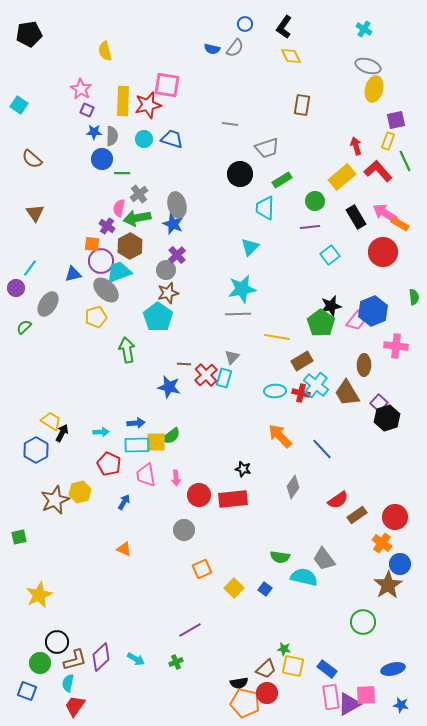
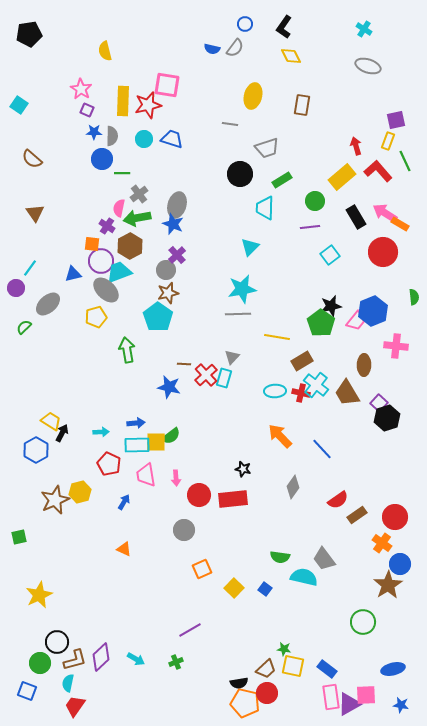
yellow ellipse at (374, 89): moved 121 px left, 7 px down
gray ellipse at (177, 205): rotated 30 degrees clockwise
gray ellipse at (48, 304): rotated 15 degrees clockwise
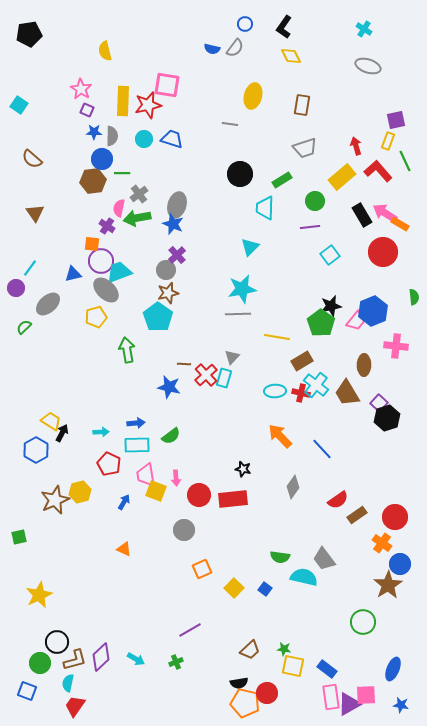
gray trapezoid at (267, 148): moved 38 px right
black rectangle at (356, 217): moved 6 px right, 2 px up
brown hexagon at (130, 246): moved 37 px left, 65 px up; rotated 20 degrees clockwise
yellow square at (156, 442): moved 49 px down; rotated 20 degrees clockwise
brown trapezoid at (266, 669): moved 16 px left, 19 px up
blue ellipse at (393, 669): rotated 55 degrees counterclockwise
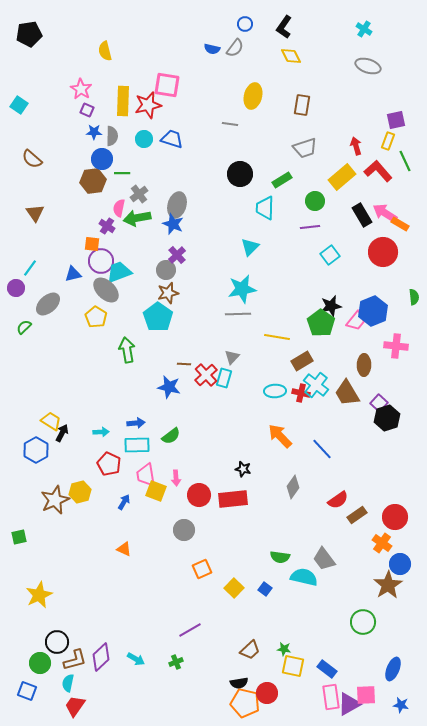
yellow pentagon at (96, 317): rotated 25 degrees counterclockwise
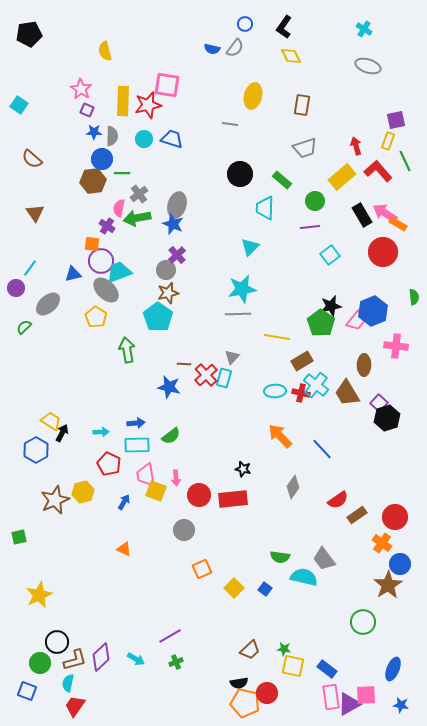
green rectangle at (282, 180): rotated 72 degrees clockwise
orange rectangle at (400, 224): moved 2 px left
yellow hexagon at (80, 492): moved 3 px right
purple line at (190, 630): moved 20 px left, 6 px down
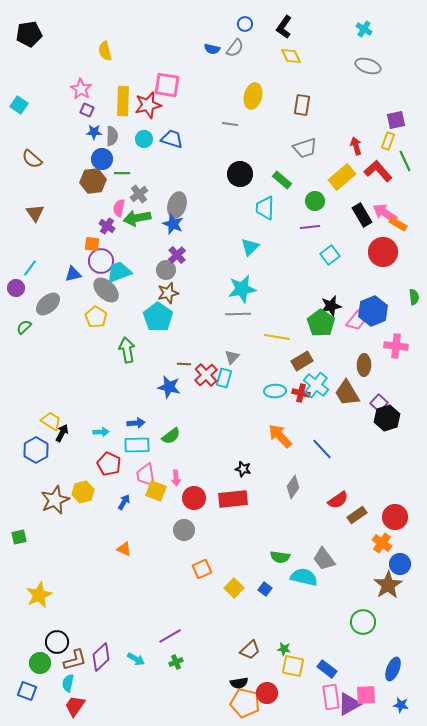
red circle at (199, 495): moved 5 px left, 3 px down
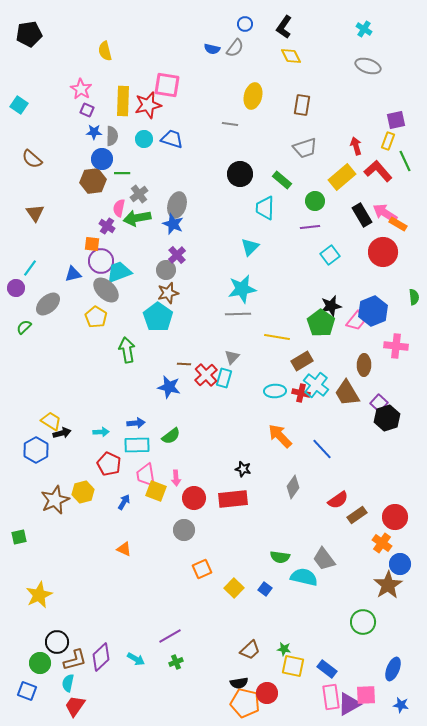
black arrow at (62, 433): rotated 48 degrees clockwise
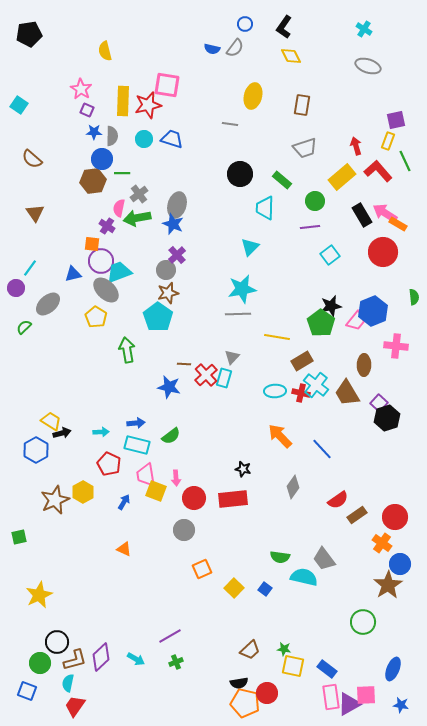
cyan rectangle at (137, 445): rotated 15 degrees clockwise
yellow hexagon at (83, 492): rotated 15 degrees counterclockwise
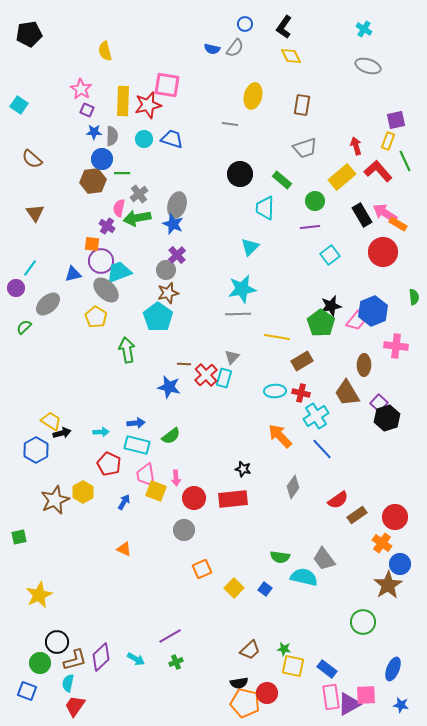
cyan cross at (316, 385): moved 31 px down; rotated 20 degrees clockwise
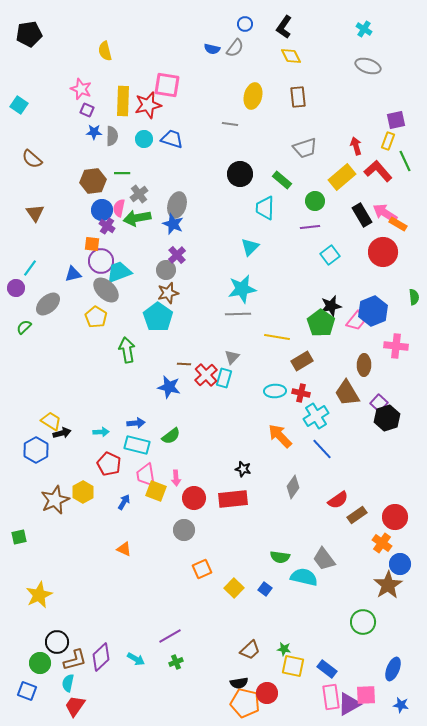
pink star at (81, 89): rotated 10 degrees counterclockwise
brown rectangle at (302, 105): moved 4 px left, 8 px up; rotated 15 degrees counterclockwise
blue circle at (102, 159): moved 51 px down
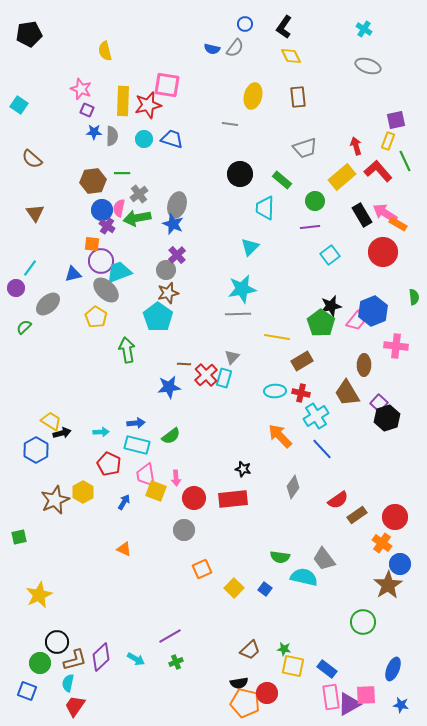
blue star at (169, 387): rotated 20 degrees counterclockwise
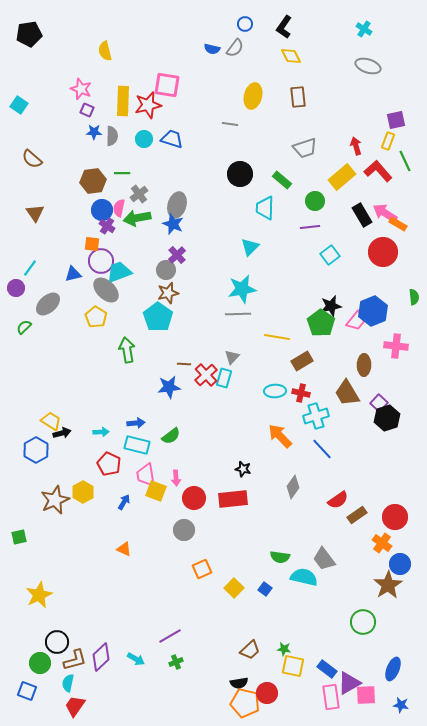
cyan cross at (316, 416): rotated 15 degrees clockwise
purple triangle at (349, 704): moved 21 px up
